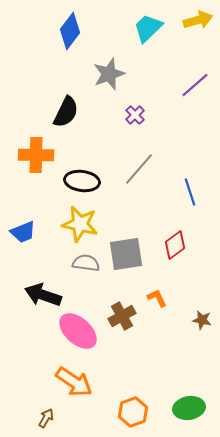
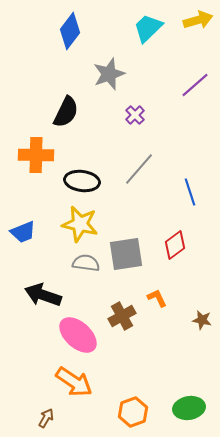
pink ellipse: moved 4 px down
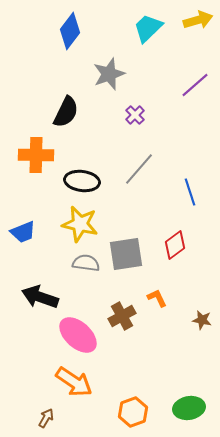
black arrow: moved 3 px left, 2 px down
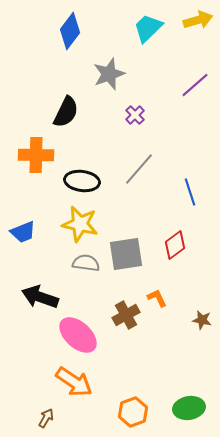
brown cross: moved 4 px right, 1 px up
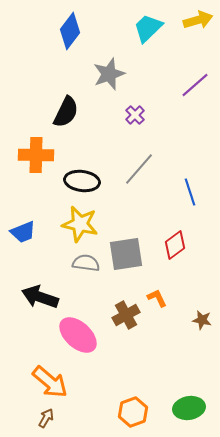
orange arrow: moved 24 px left; rotated 6 degrees clockwise
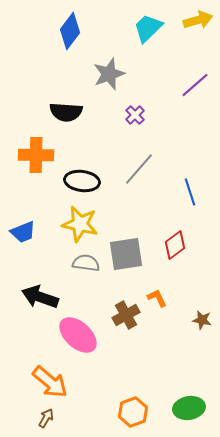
black semicircle: rotated 68 degrees clockwise
